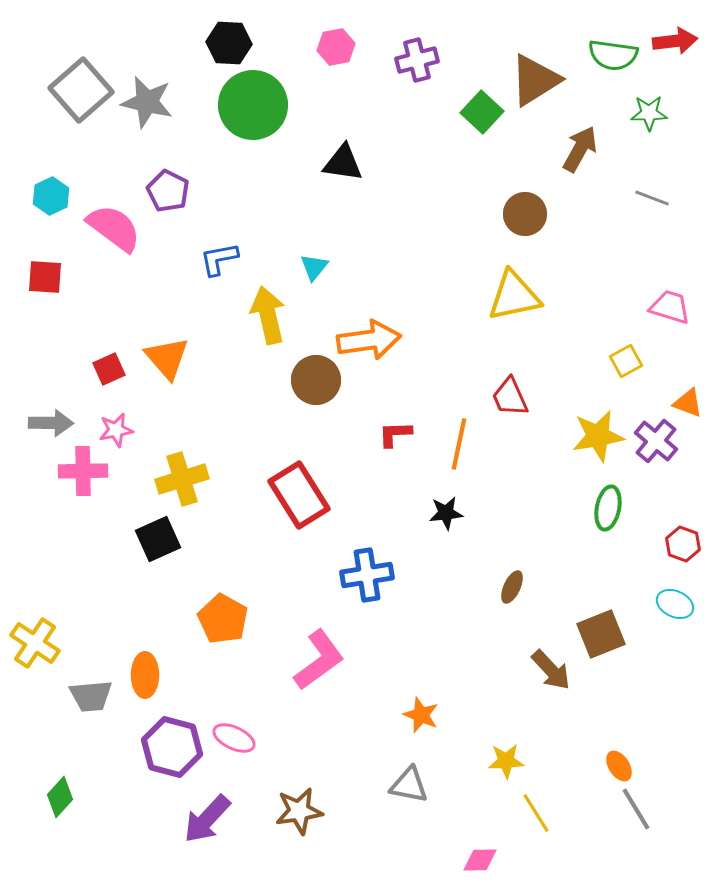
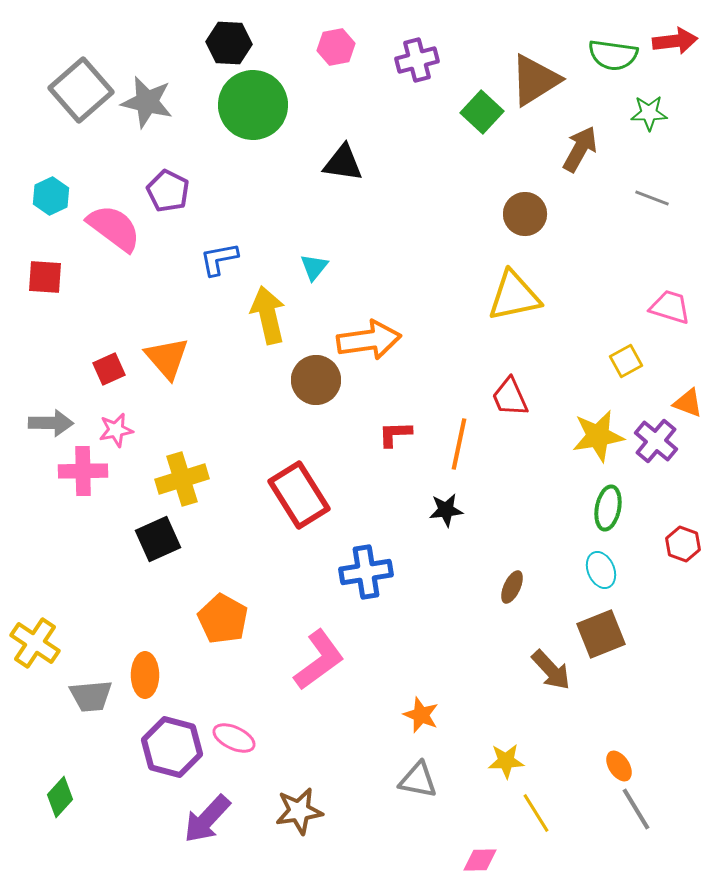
black star at (446, 513): moved 3 px up
blue cross at (367, 575): moved 1 px left, 3 px up
cyan ellipse at (675, 604): moved 74 px left, 34 px up; rotated 42 degrees clockwise
gray triangle at (409, 785): moved 9 px right, 5 px up
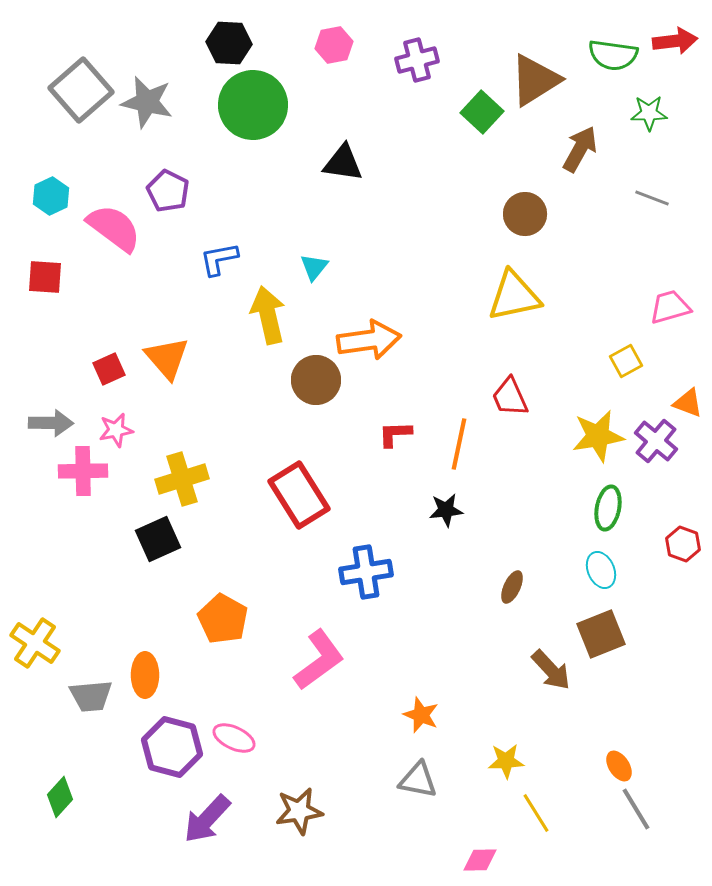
pink hexagon at (336, 47): moved 2 px left, 2 px up
pink trapezoid at (670, 307): rotated 33 degrees counterclockwise
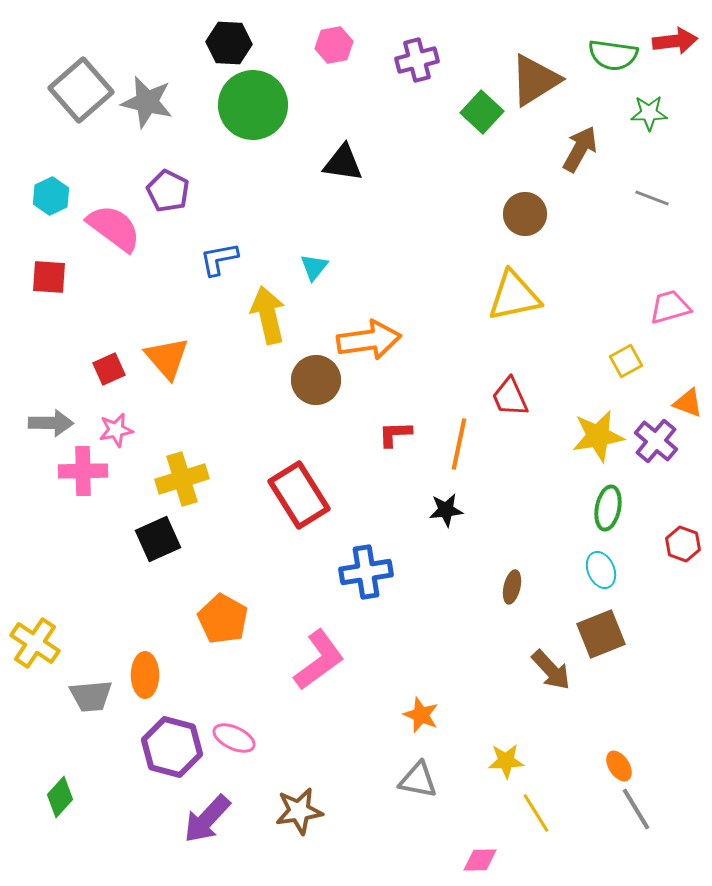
red square at (45, 277): moved 4 px right
brown ellipse at (512, 587): rotated 12 degrees counterclockwise
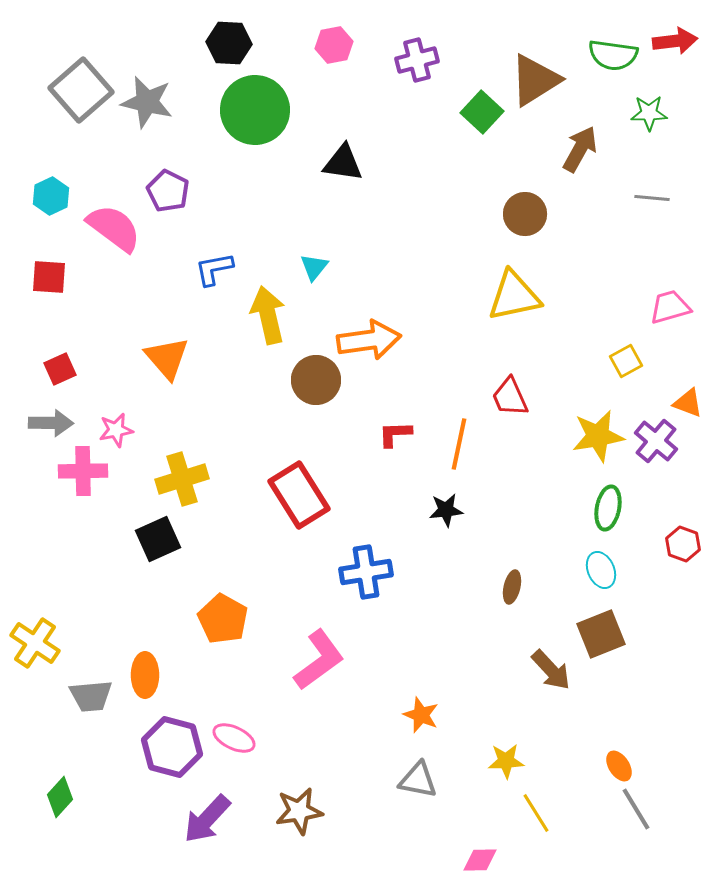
green circle at (253, 105): moved 2 px right, 5 px down
gray line at (652, 198): rotated 16 degrees counterclockwise
blue L-shape at (219, 259): moved 5 px left, 10 px down
red square at (109, 369): moved 49 px left
